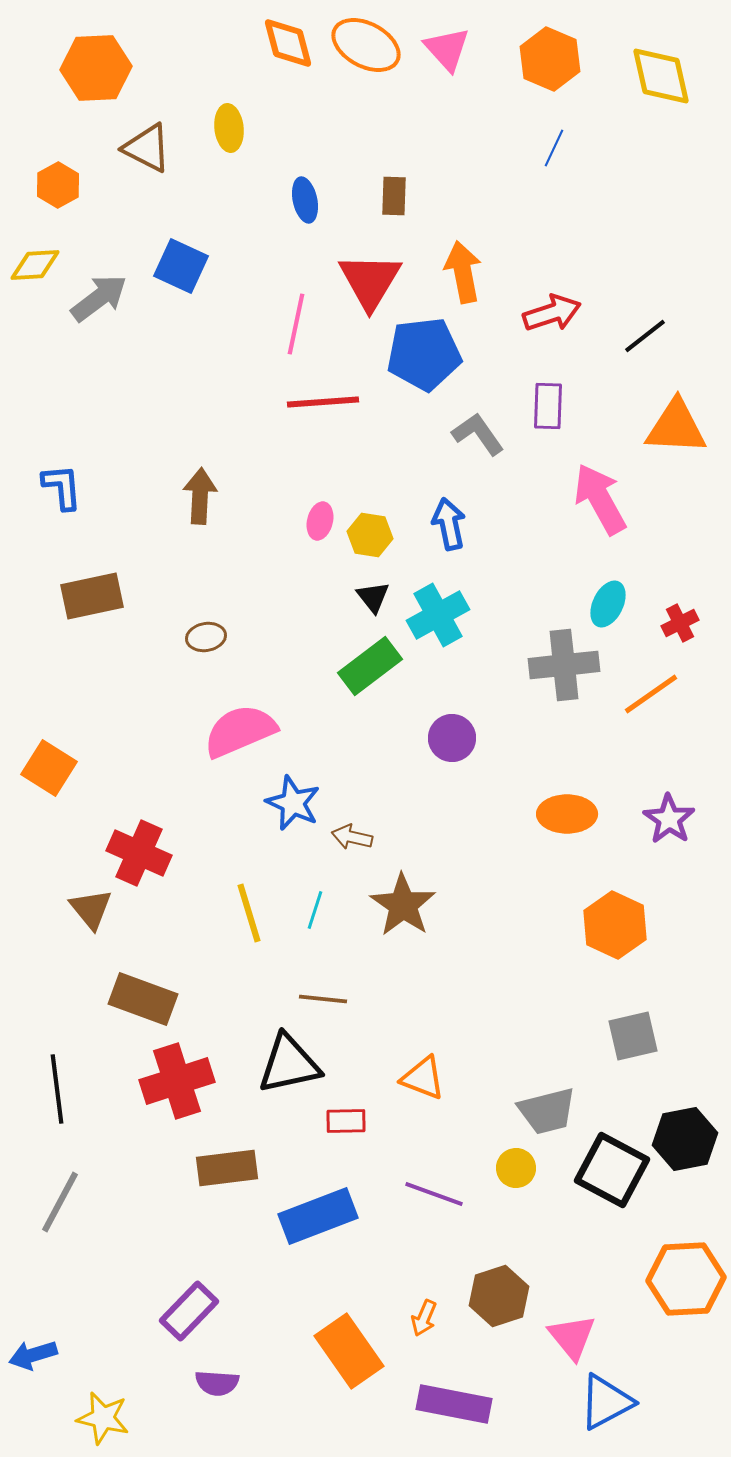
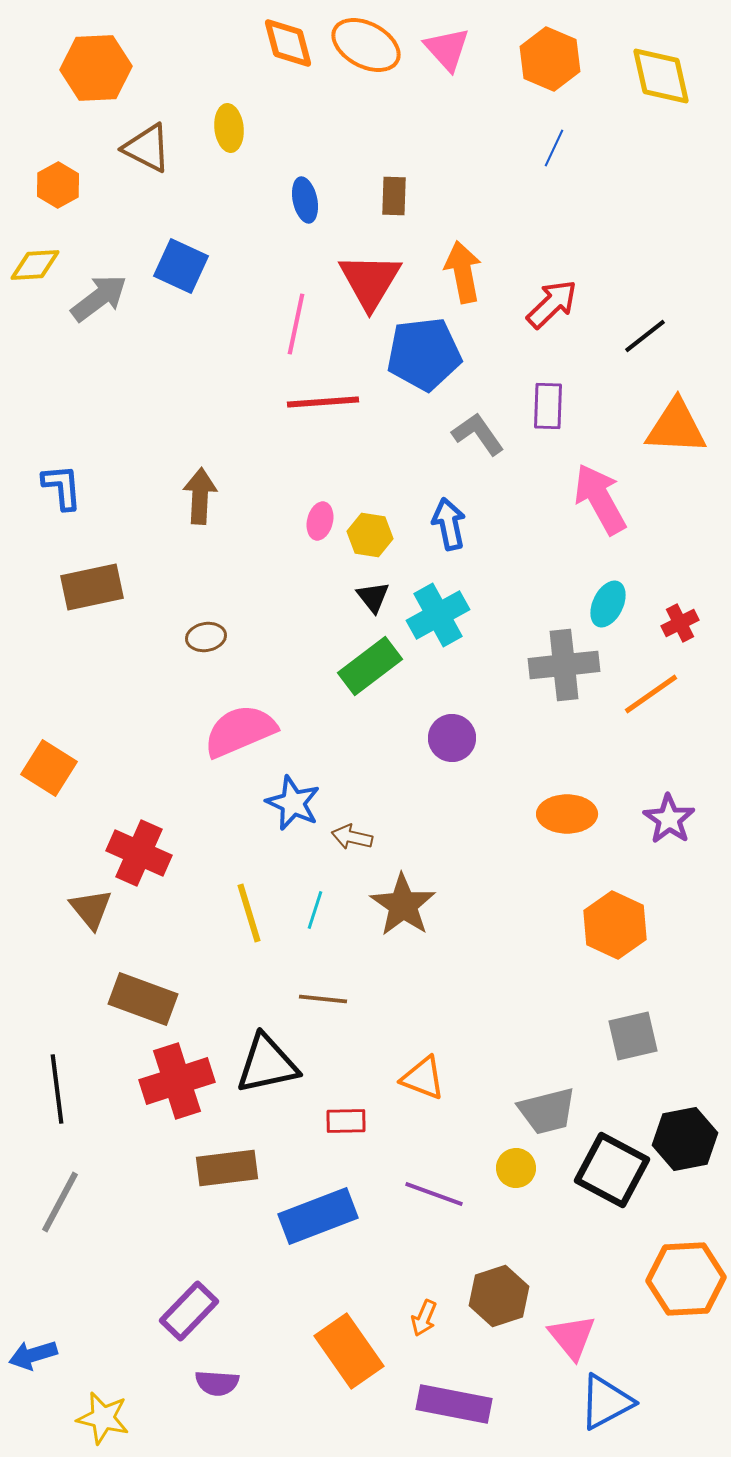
red arrow at (552, 313): moved 9 px up; rotated 26 degrees counterclockwise
brown rectangle at (92, 596): moved 9 px up
black triangle at (289, 1064): moved 22 px left
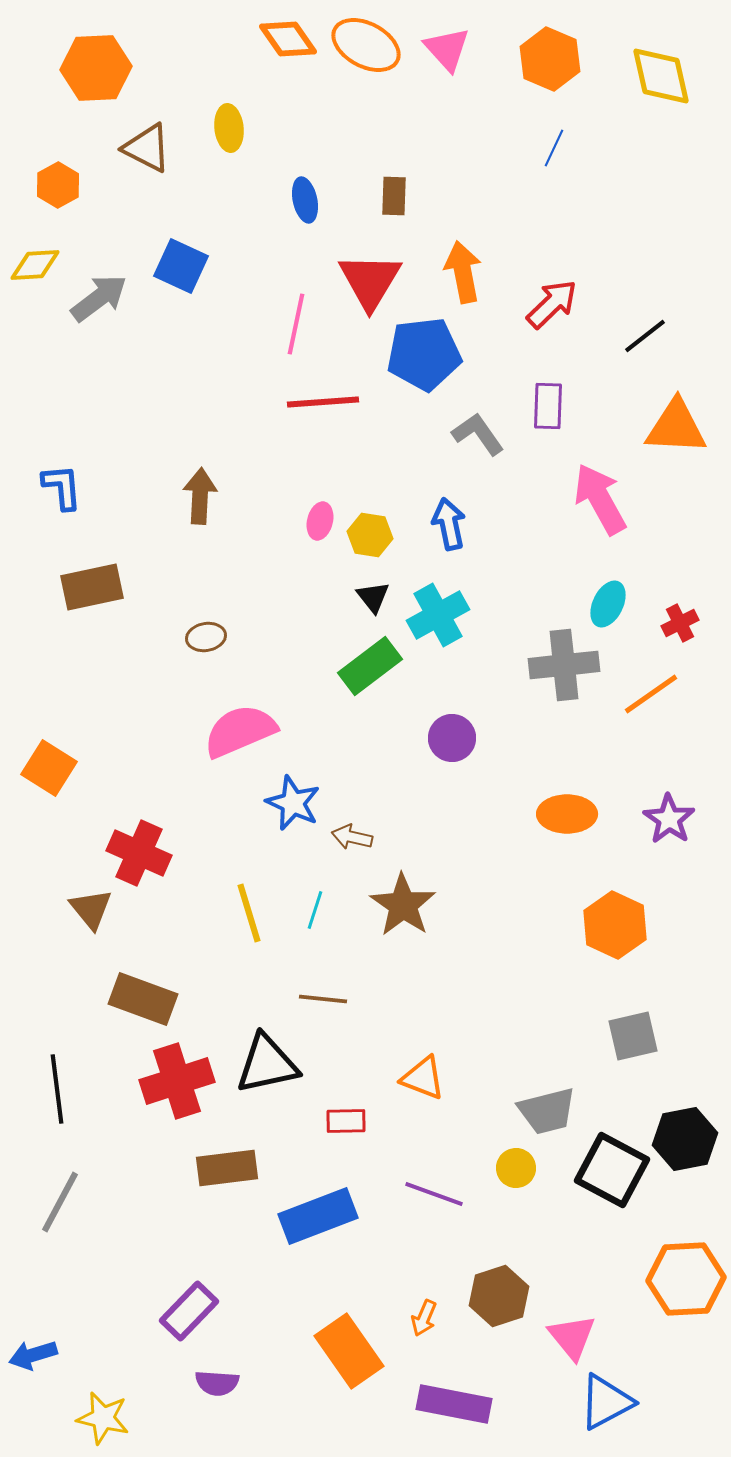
orange diamond at (288, 43): moved 4 px up; rotated 20 degrees counterclockwise
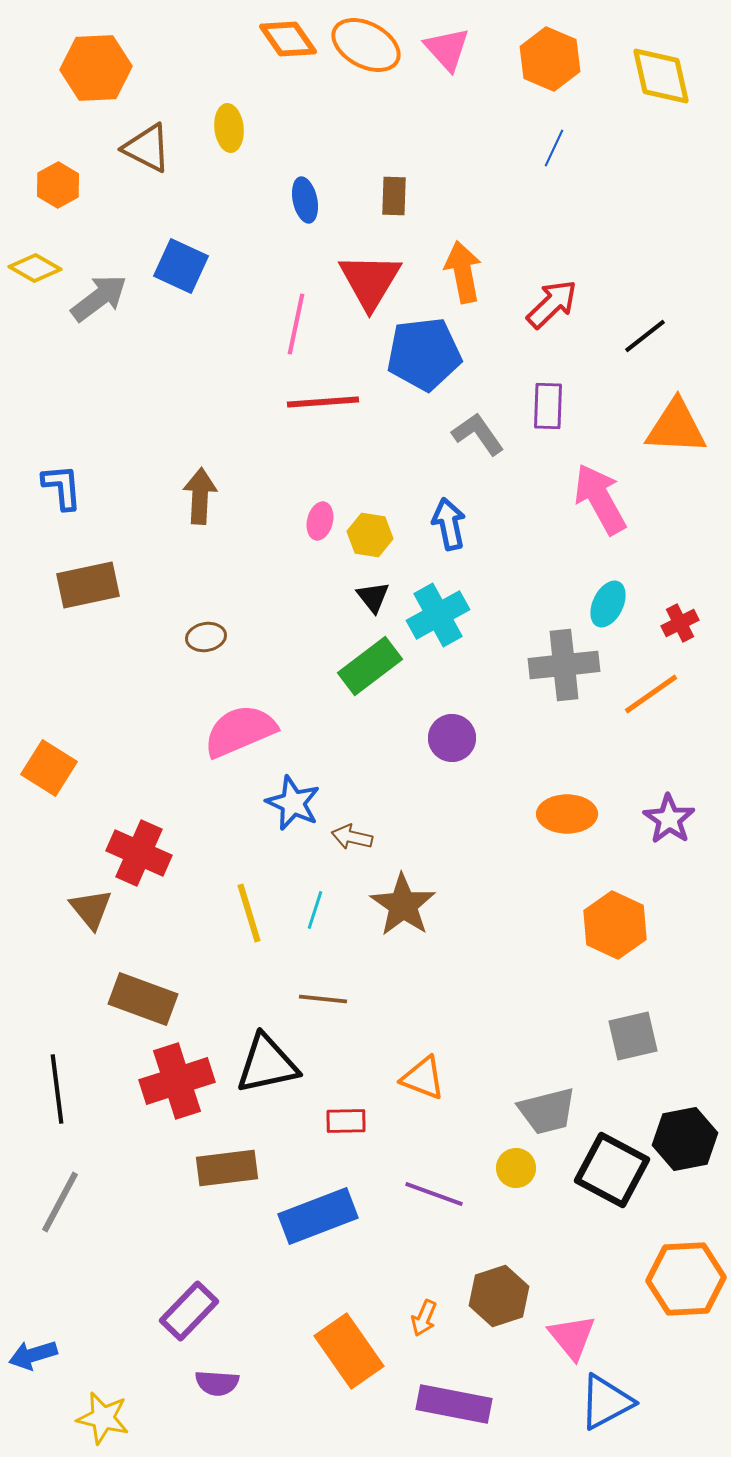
yellow diamond at (35, 265): moved 3 px down; rotated 33 degrees clockwise
brown rectangle at (92, 587): moved 4 px left, 2 px up
